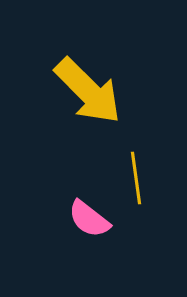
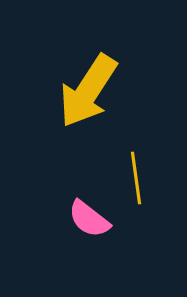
yellow arrow: rotated 78 degrees clockwise
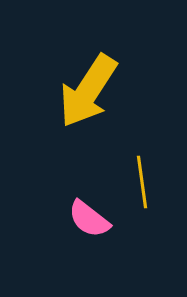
yellow line: moved 6 px right, 4 px down
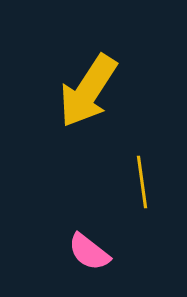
pink semicircle: moved 33 px down
